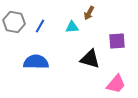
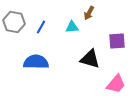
blue line: moved 1 px right, 1 px down
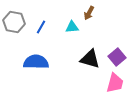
purple square: moved 16 px down; rotated 36 degrees counterclockwise
pink trapezoid: moved 1 px left, 1 px up; rotated 25 degrees counterclockwise
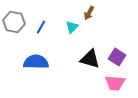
cyan triangle: rotated 40 degrees counterclockwise
purple square: rotated 18 degrees counterclockwise
pink trapezoid: rotated 80 degrees clockwise
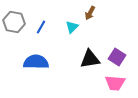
brown arrow: moved 1 px right
black triangle: rotated 25 degrees counterclockwise
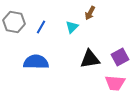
purple square: moved 3 px right; rotated 30 degrees clockwise
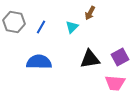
blue semicircle: moved 3 px right
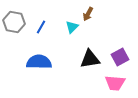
brown arrow: moved 2 px left, 1 px down
